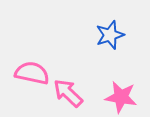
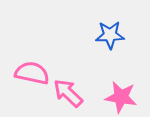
blue star: rotated 16 degrees clockwise
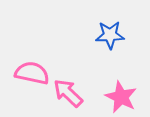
pink star: rotated 16 degrees clockwise
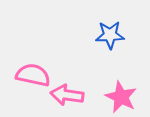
pink semicircle: moved 1 px right, 2 px down
pink arrow: moved 1 px left, 2 px down; rotated 36 degrees counterclockwise
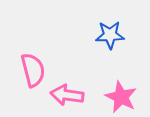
pink semicircle: moved 5 px up; rotated 64 degrees clockwise
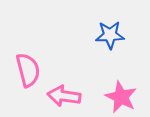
pink semicircle: moved 5 px left
pink arrow: moved 3 px left, 1 px down
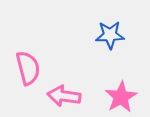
pink semicircle: moved 2 px up
pink star: rotated 16 degrees clockwise
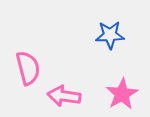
pink star: moved 1 px right, 3 px up
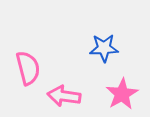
blue star: moved 6 px left, 13 px down
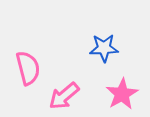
pink arrow: rotated 48 degrees counterclockwise
